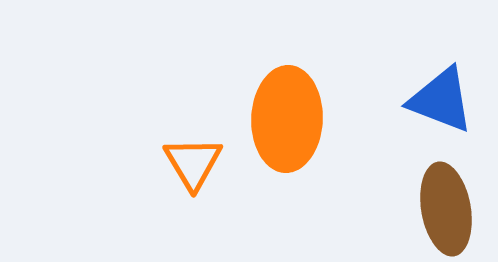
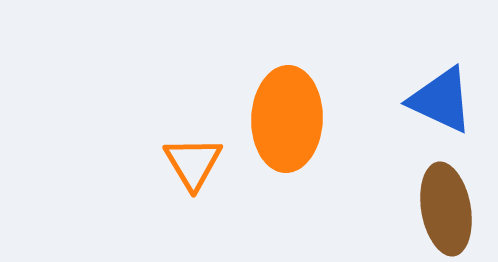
blue triangle: rotated 4 degrees clockwise
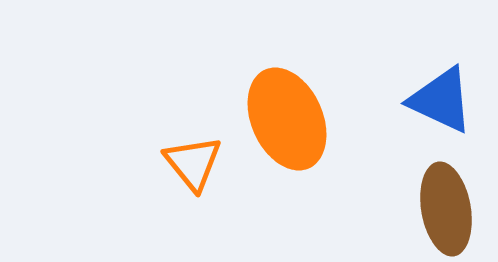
orange ellipse: rotated 26 degrees counterclockwise
orange triangle: rotated 8 degrees counterclockwise
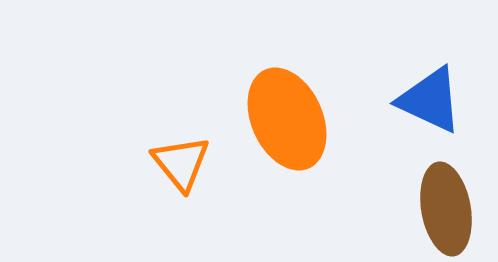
blue triangle: moved 11 px left
orange triangle: moved 12 px left
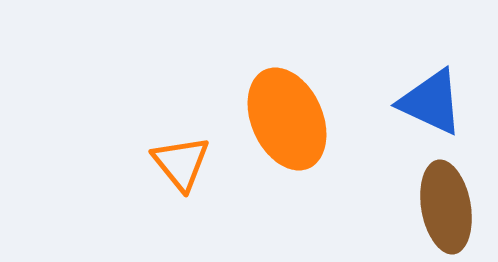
blue triangle: moved 1 px right, 2 px down
brown ellipse: moved 2 px up
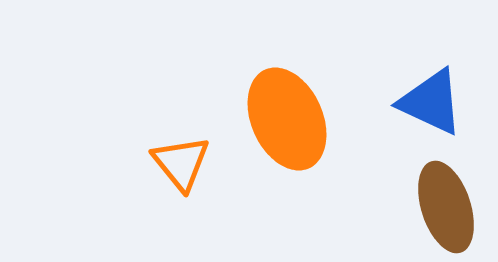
brown ellipse: rotated 8 degrees counterclockwise
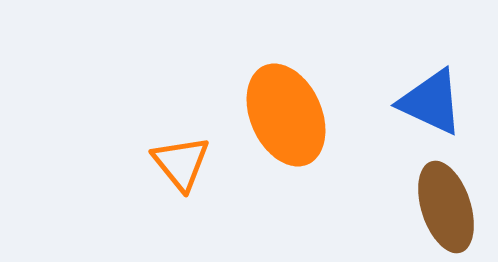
orange ellipse: moved 1 px left, 4 px up
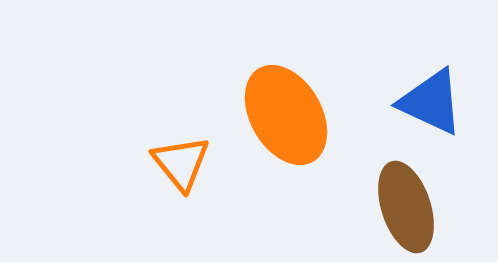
orange ellipse: rotated 6 degrees counterclockwise
brown ellipse: moved 40 px left
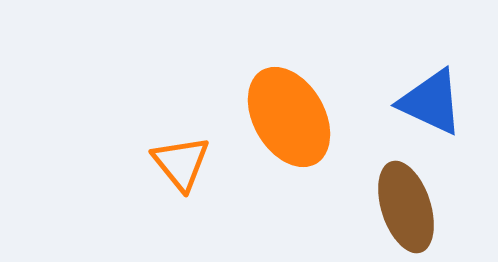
orange ellipse: moved 3 px right, 2 px down
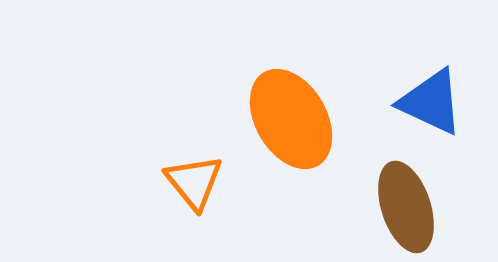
orange ellipse: moved 2 px right, 2 px down
orange triangle: moved 13 px right, 19 px down
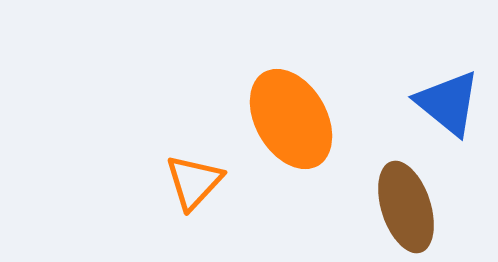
blue triangle: moved 17 px right, 1 px down; rotated 14 degrees clockwise
orange triangle: rotated 22 degrees clockwise
